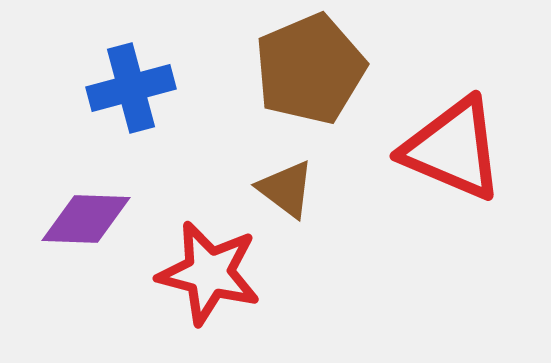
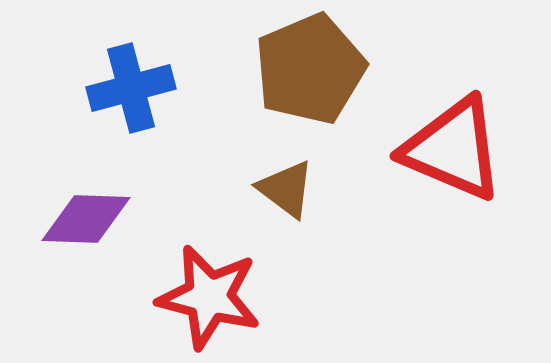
red star: moved 24 px down
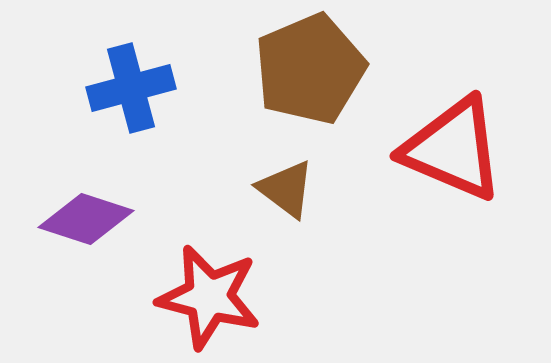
purple diamond: rotated 16 degrees clockwise
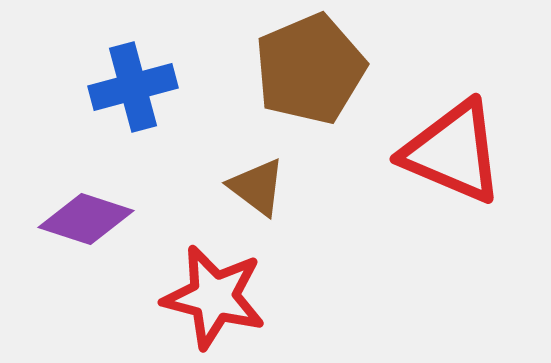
blue cross: moved 2 px right, 1 px up
red triangle: moved 3 px down
brown triangle: moved 29 px left, 2 px up
red star: moved 5 px right
